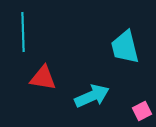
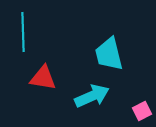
cyan trapezoid: moved 16 px left, 7 px down
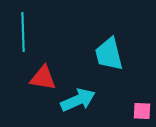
cyan arrow: moved 14 px left, 4 px down
pink square: rotated 30 degrees clockwise
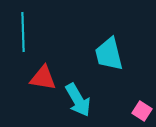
cyan arrow: rotated 84 degrees clockwise
pink square: rotated 30 degrees clockwise
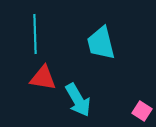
cyan line: moved 12 px right, 2 px down
cyan trapezoid: moved 8 px left, 11 px up
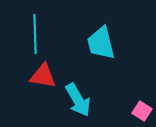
red triangle: moved 2 px up
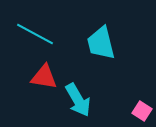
cyan line: rotated 60 degrees counterclockwise
red triangle: moved 1 px right, 1 px down
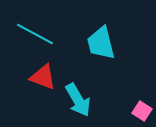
red triangle: moved 1 px left; rotated 12 degrees clockwise
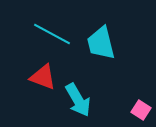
cyan line: moved 17 px right
pink square: moved 1 px left, 1 px up
